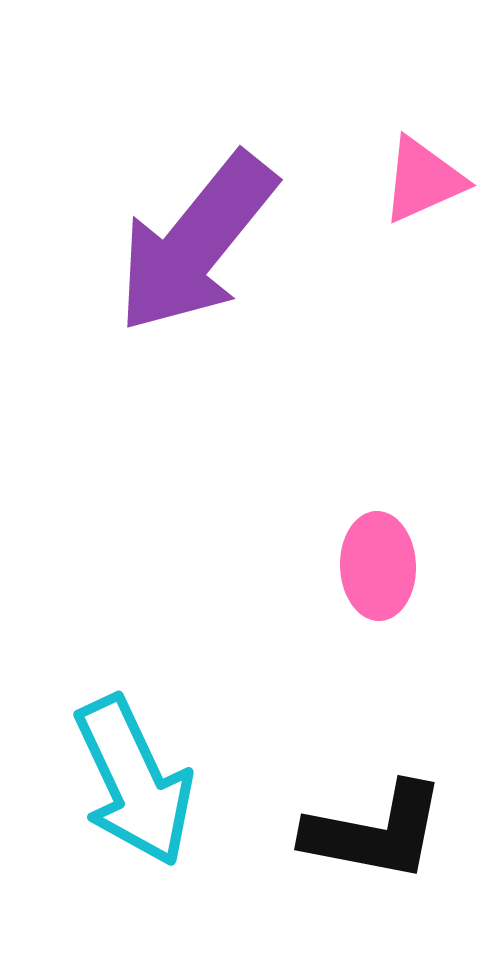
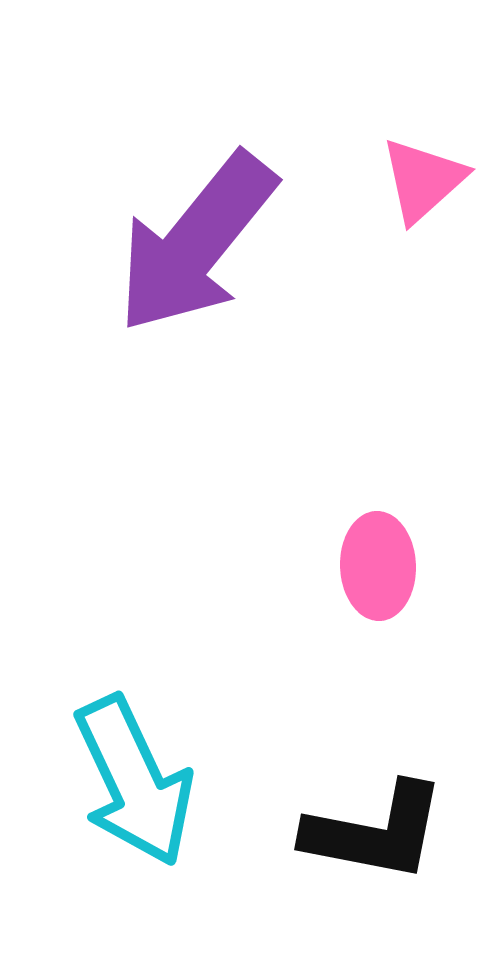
pink triangle: rotated 18 degrees counterclockwise
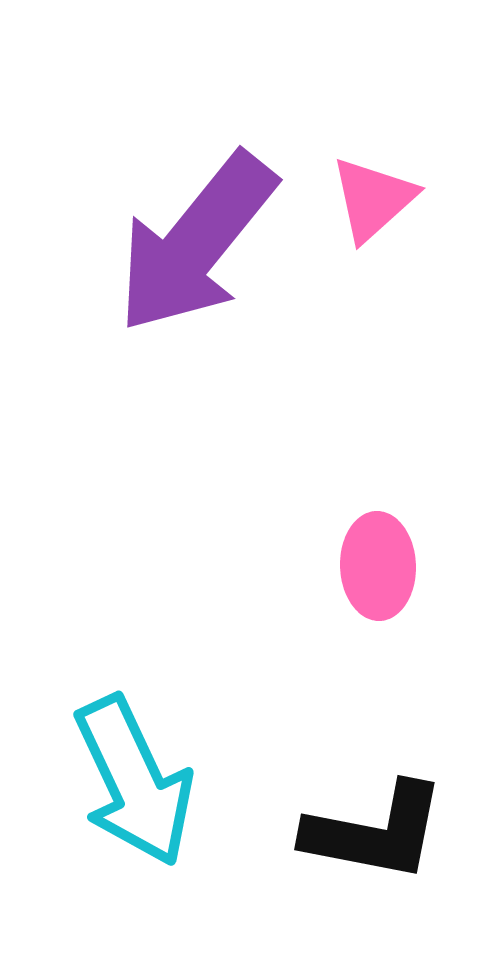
pink triangle: moved 50 px left, 19 px down
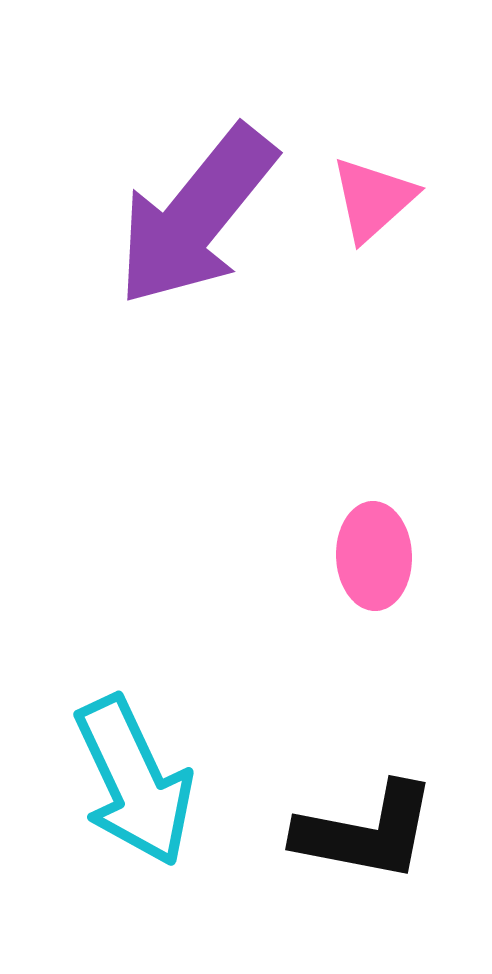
purple arrow: moved 27 px up
pink ellipse: moved 4 px left, 10 px up
black L-shape: moved 9 px left
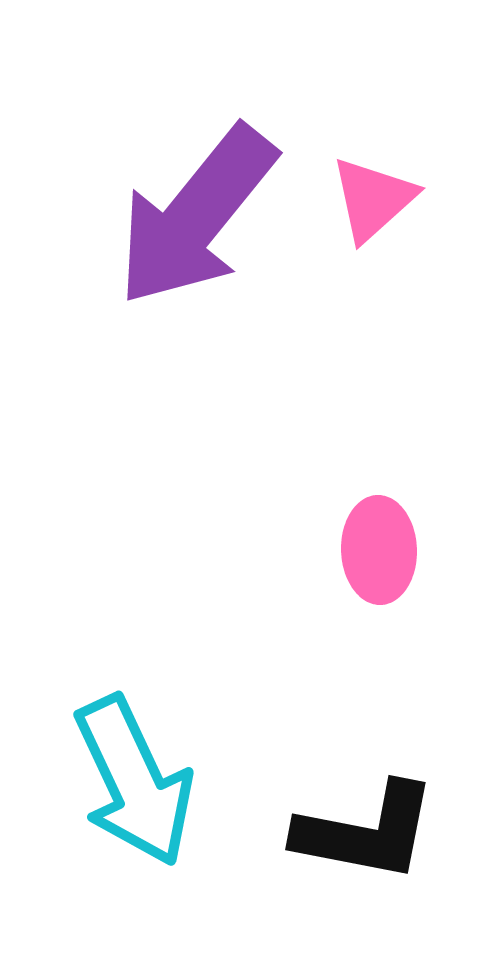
pink ellipse: moved 5 px right, 6 px up
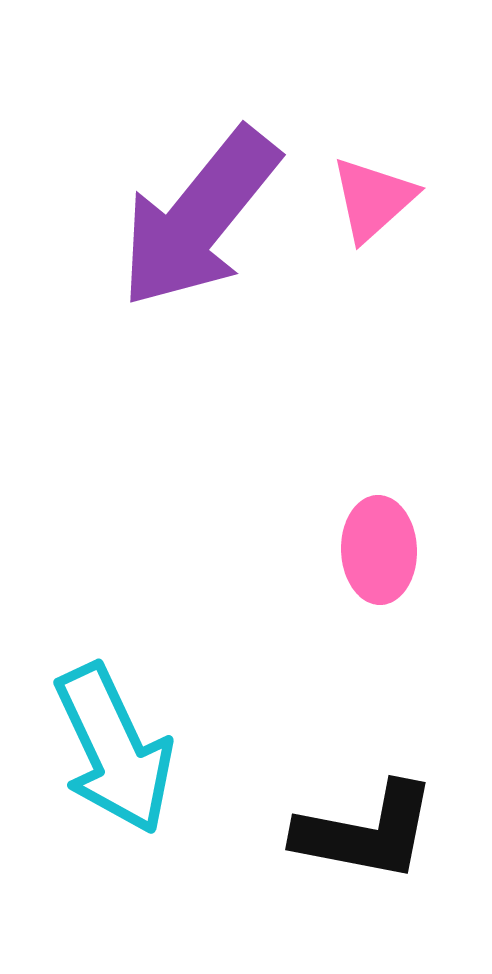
purple arrow: moved 3 px right, 2 px down
cyan arrow: moved 20 px left, 32 px up
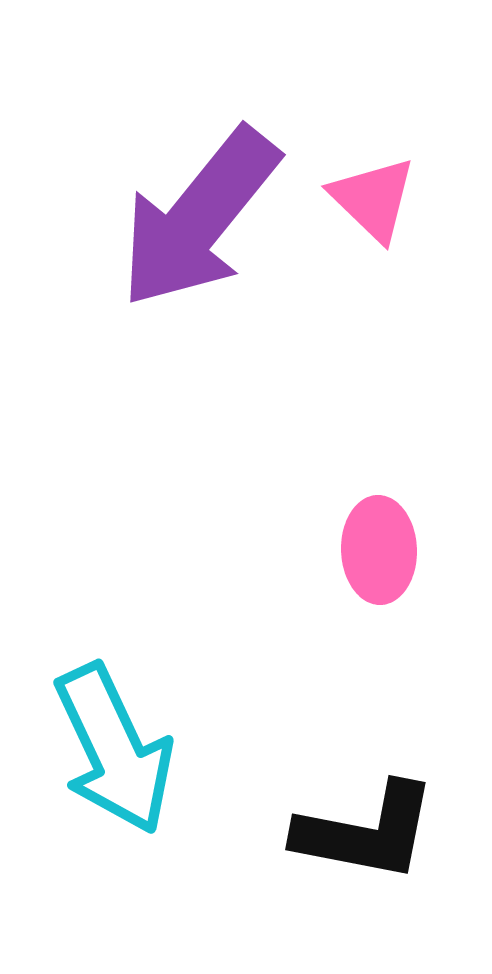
pink triangle: rotated 34 degrees counterclockwise
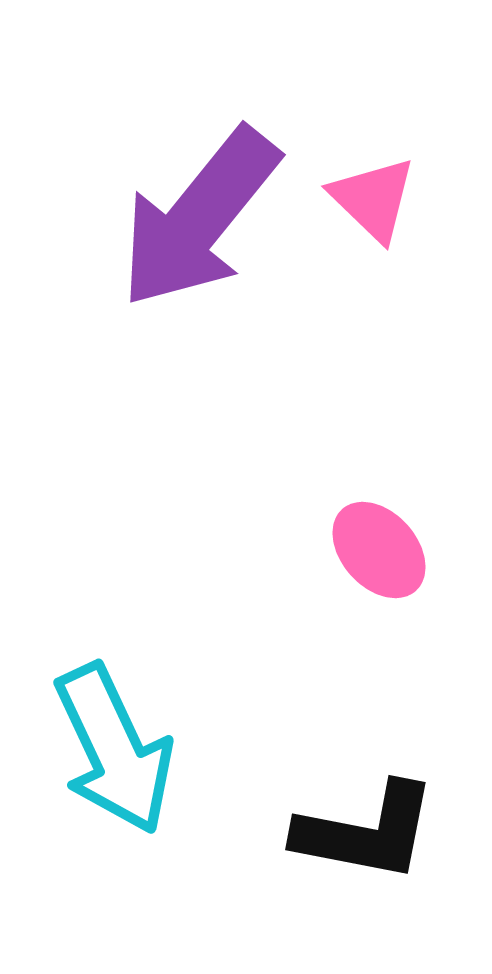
pink ellipse: rotated 40 degrees counterclockwise
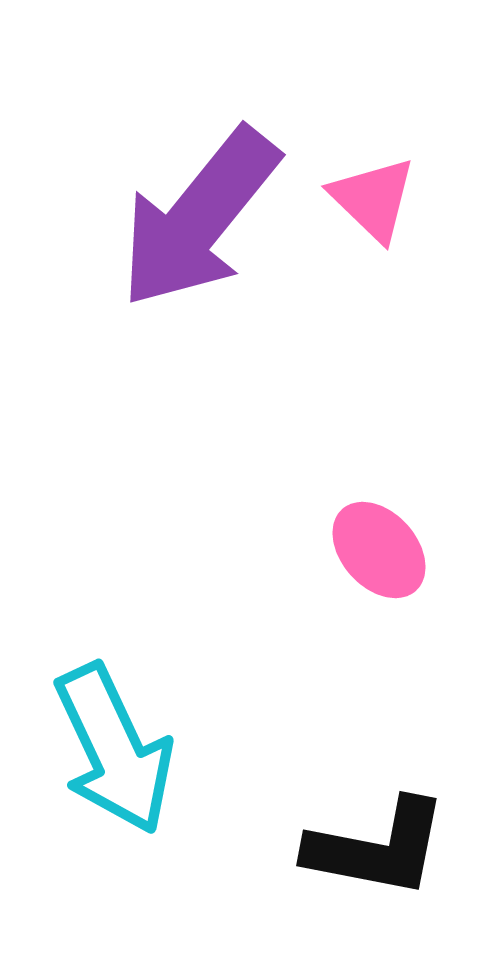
black L-shape: moved 11 px right, 16 px down
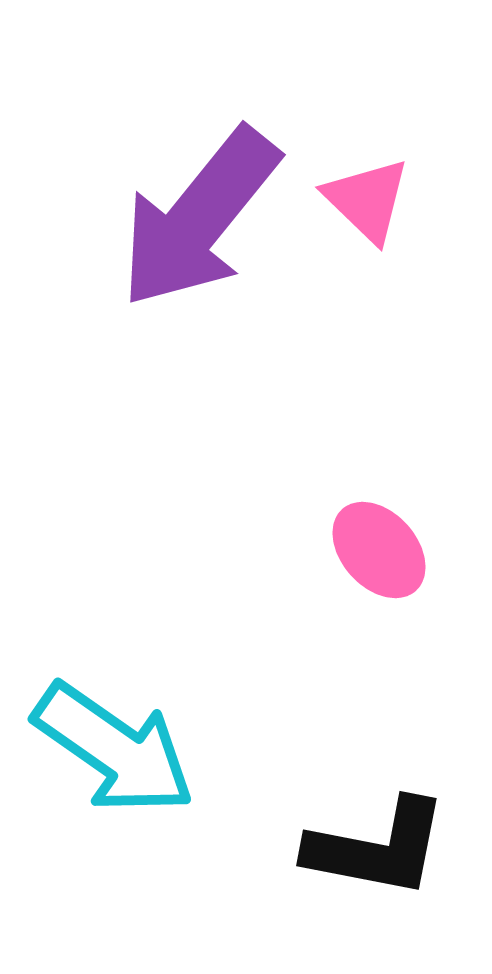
pink triangle: moved 6 px left, 1 px down
cyan arrow: rotated 30 degrees counterclockwise
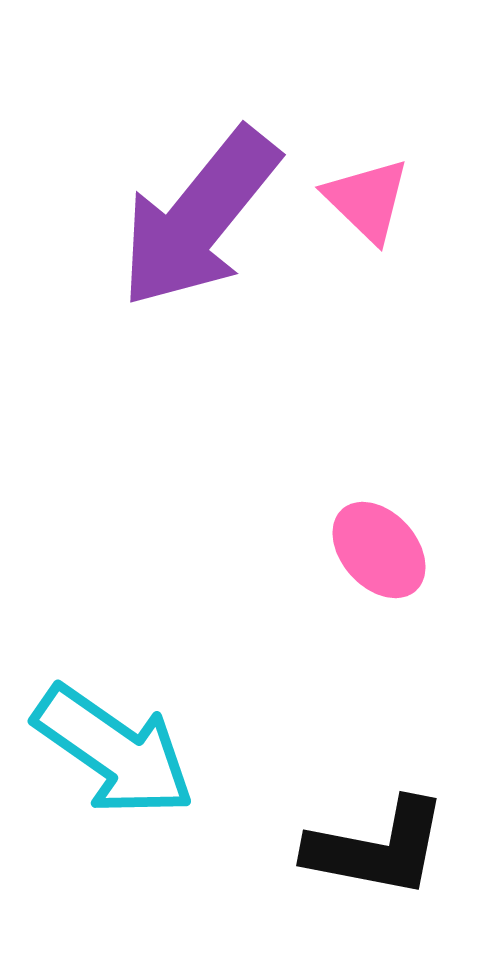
cyan arrow: moved 2 px down
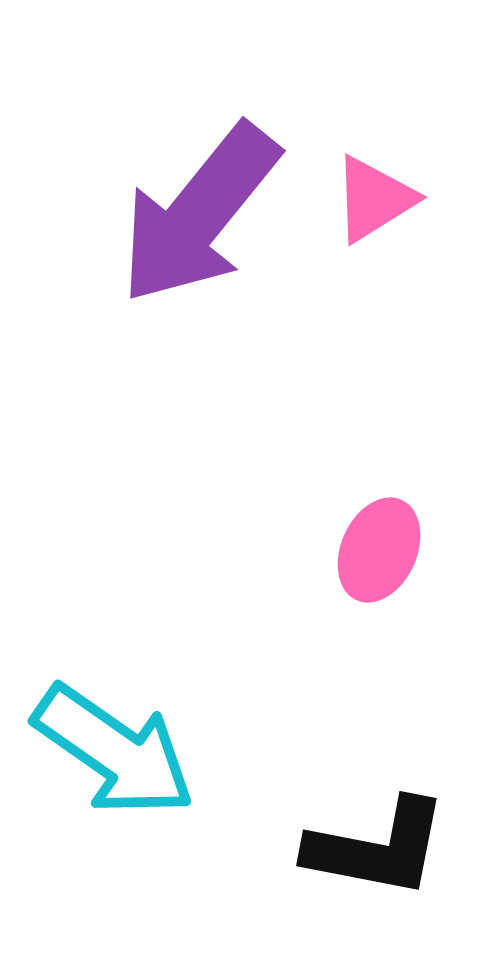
pink triangle: moved 7 px right, 1 px up; rotated 44 degrees clockwise
purple arrow: moved 4 px up
pink ellipse: rotated 66 degrees clockwise
